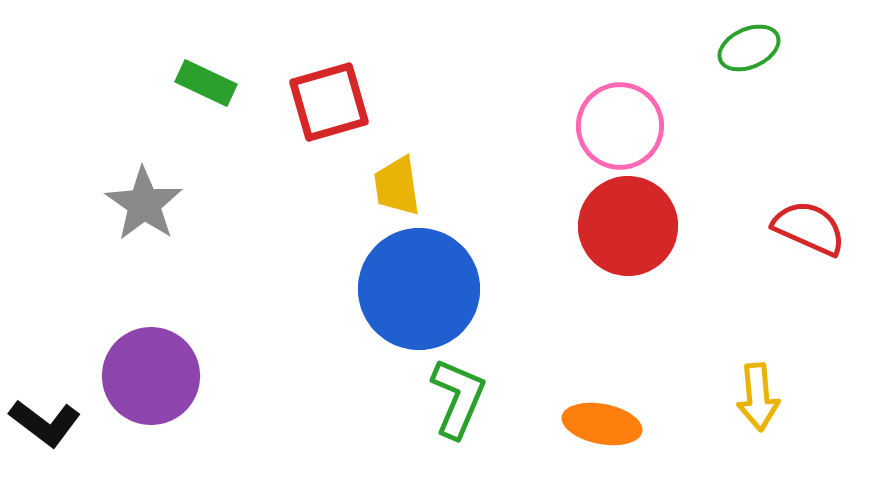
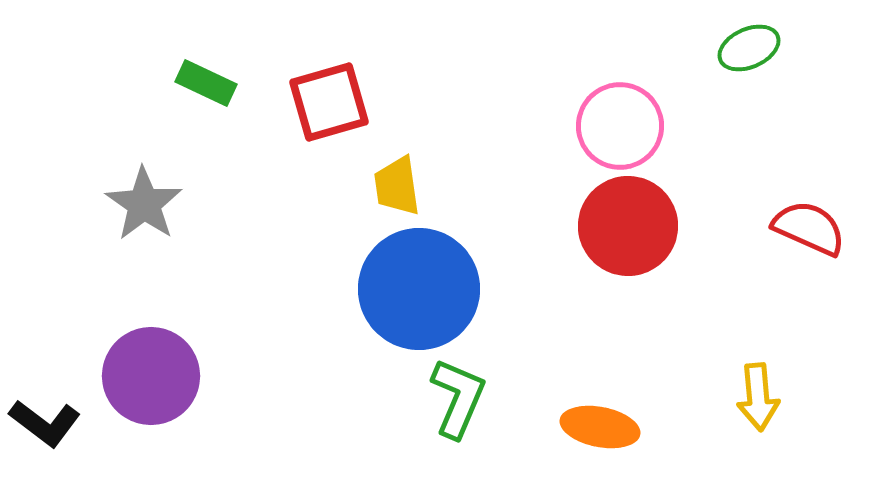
orange ellipse: moved 2 px left, 3 px down
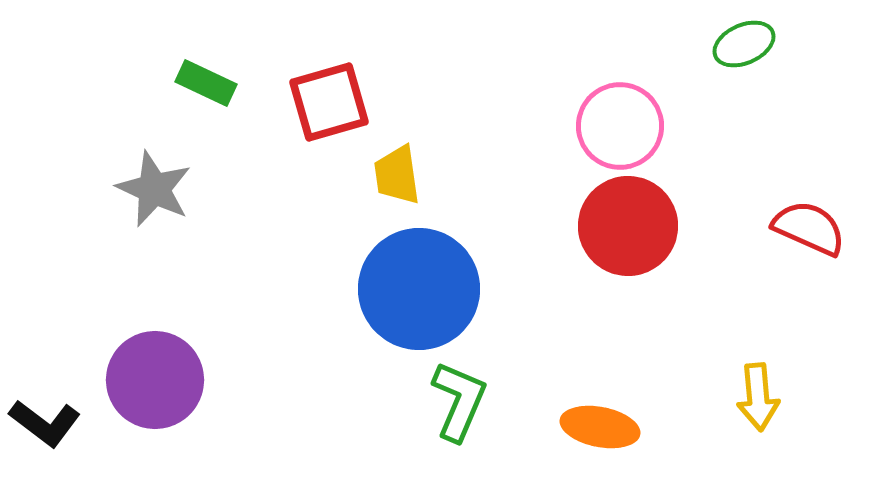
green ellipse: moved 5 px left, 4 px up
yellow trapezoid: moved 11 px up
gray star: moved 10 px right, 15 px up; rotated 10 degrees counterclockwise
purple circle: moved 4 px right, 4 px down
green L-shape: moved 1 px right, 3 px down
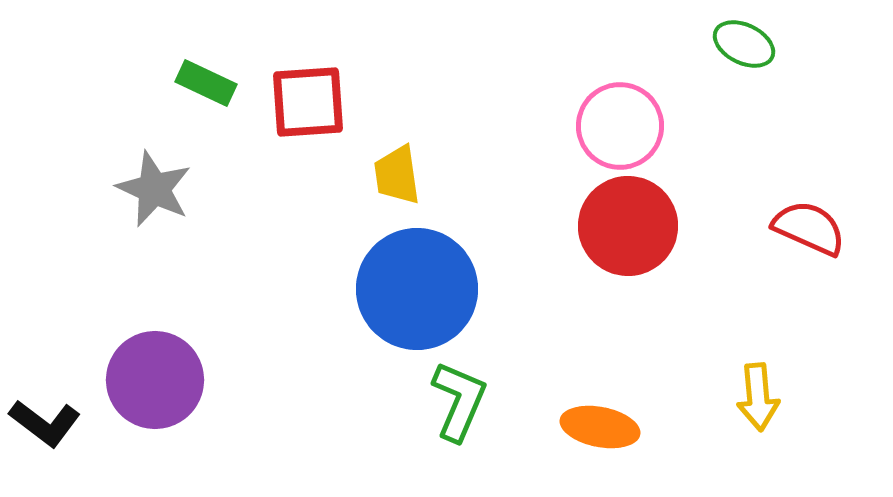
green ellipse: rotated 50 degrees clockwise
red square: moved 21 px left; rotated 12 degrees clockwise
blue circle: moved 2 px left
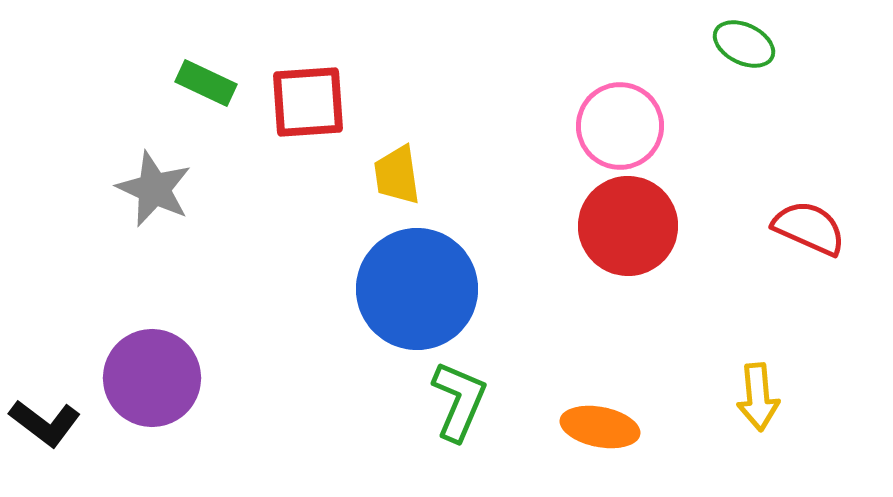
purple circle: moved 3 px left, 2 px up
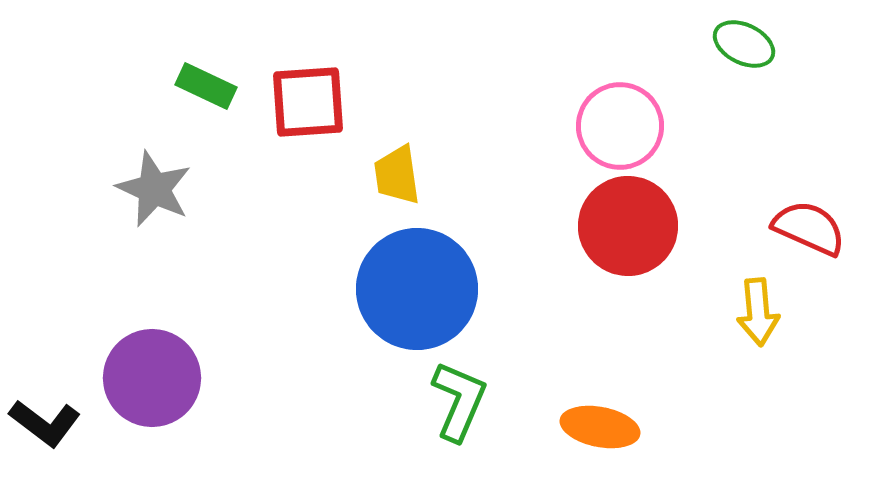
green rectangle: moved 3 px down
yellow arrow: moved 85 px up
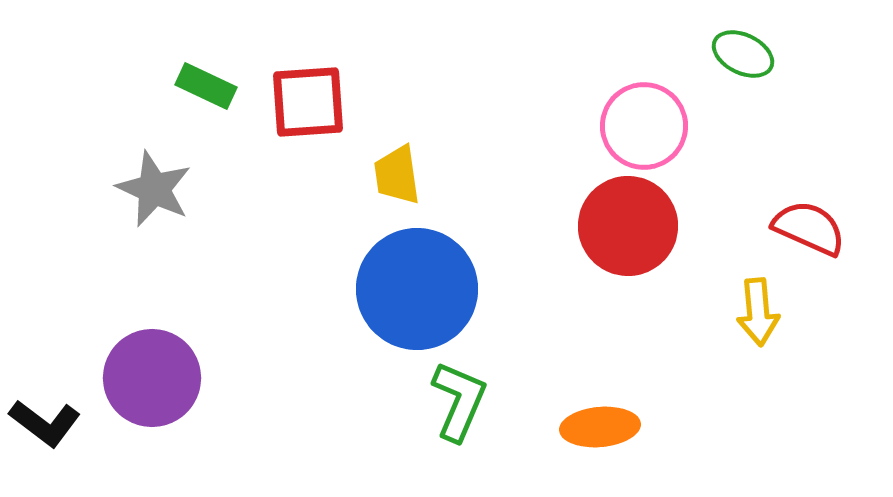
green ellipse: moved 1 px left, 10 px down
pink circle: moved 24 px right
orange ellipse: rotated 16 degrees counterclockwise
